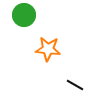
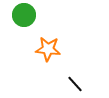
black line: moved 1 px up; rotated 18 degrees clockwise
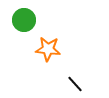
green circle: moved 5 px down
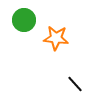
orange star: moved 8 px right, 11 px up
